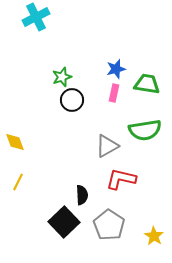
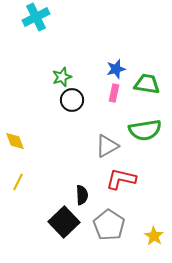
yellow diamond: moved 1 px up
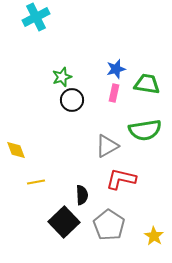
yellow diamond: moved 1 px right, 9 px down
yellow line: moved 18 px right; rotated 54 degrees clockwise
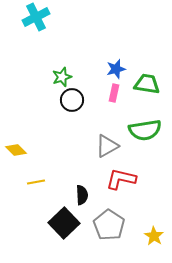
yellow diamond: rotated 25 degrees counterclockwise
black square: moved 1 px down
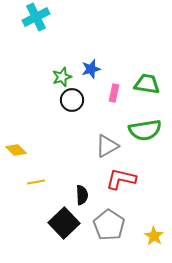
blue star: moved 25 px left
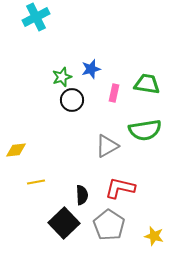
yellow diamond: rotated 50 degrees counterclockwise
red L-shape: moved 1 px left, 9 px down
yellow star: rotated 18 degrees counterclockwise
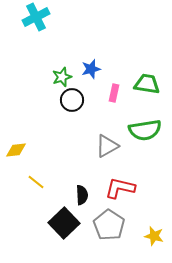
yellow line: rotated 48 degrees clockwise
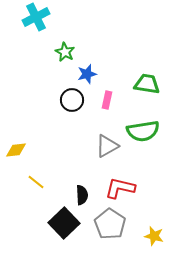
blue star: moved 4 px left, 5 px down
green star: moved 3 px right, 25 px up; rotated 24 degrees counterclockwise
pink rectangle: moved 7 px left, 7 px down
green semicircle: moved 2 px left, 1 px down
gray pentagon: moved 1 px right, 1 px up
